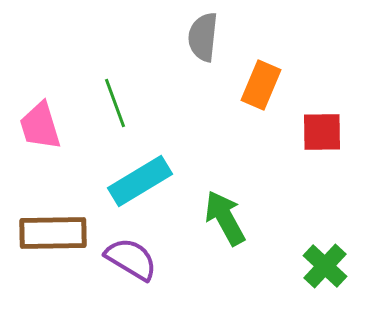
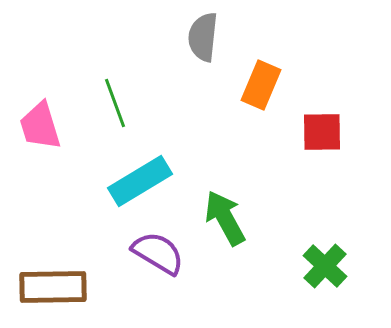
brown rectangle: moved 54 px down
purple semicircle: moved 27 px right, 6 px up
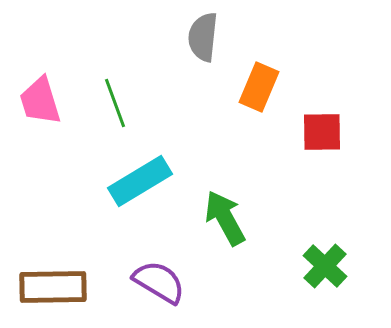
orange rectangle: moved 2 px left, 2 px down
pink trapezoid: moved 25 px up
purple semicircle: moved 1 px right, 29 px down
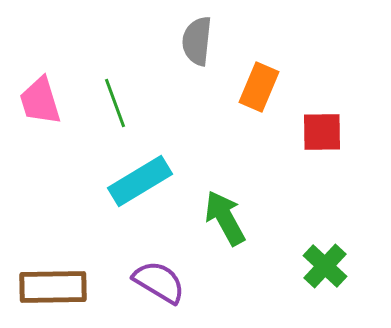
gray semicircle: moved 6 px left, 4 px down
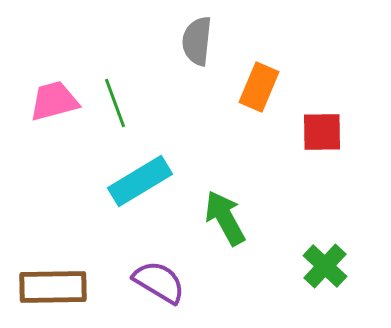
pink trapezoid: moved 14 px right; rotated 92 degrees clockwise
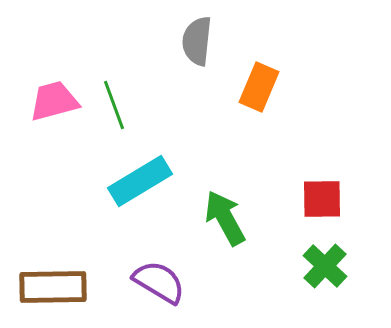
green line: moved 1 px left, 2 px down
red square: moved 67 px down
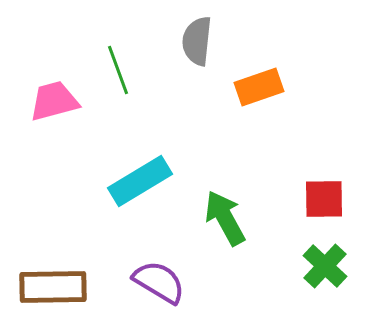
orange rectangle: rotated 48 degrees clockwise
green line: moved 4 px right, 35 px up
red square: moved 2 px right
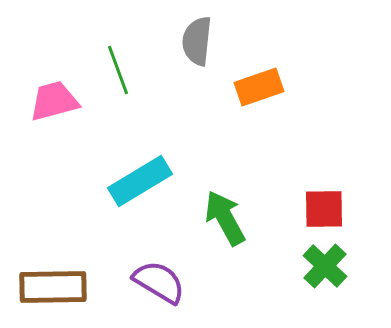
red square: moved 10 px down
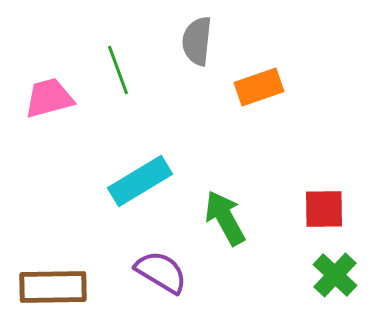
pink trapezoid: moved 5 px left, 3 px up
green cross: moved 10 px right, 9 px down
purple semicircle: moved 2 px right, 10 px up
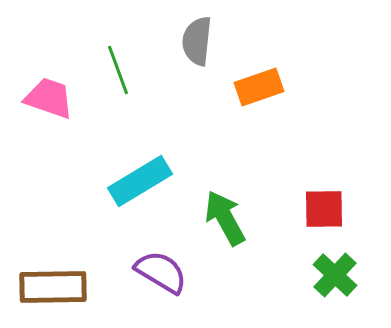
pink trapezoid: rotated 34 degrees clockwise
